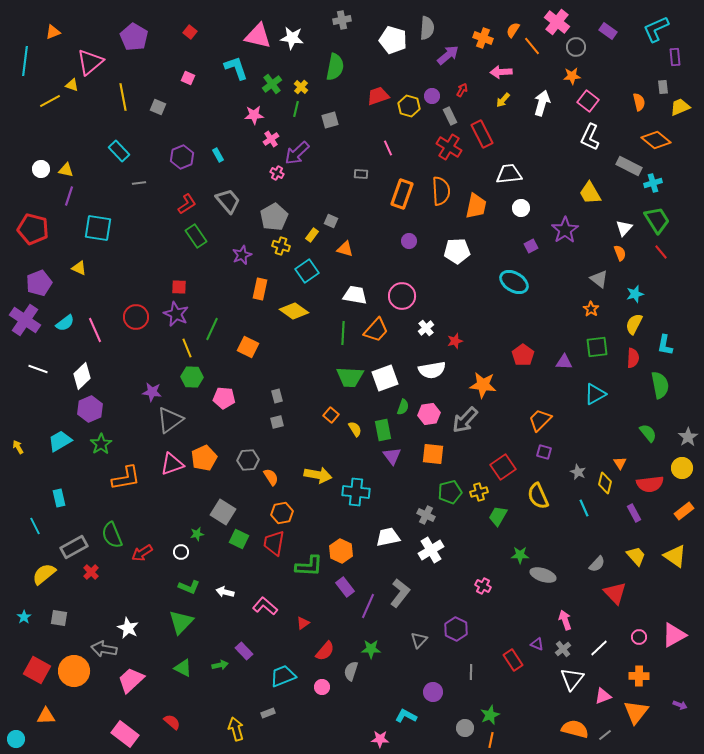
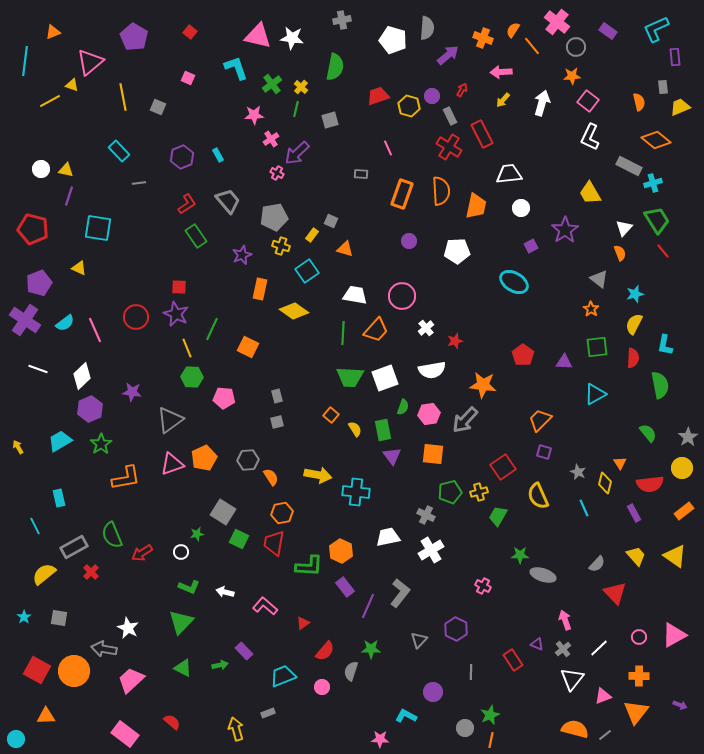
gray pentagon at (274, 217): rotated 20 degrees clockwise
red line at (661, 252): moved 2 px right, 1 px up
purple star at (152, 392): moved 20 px left
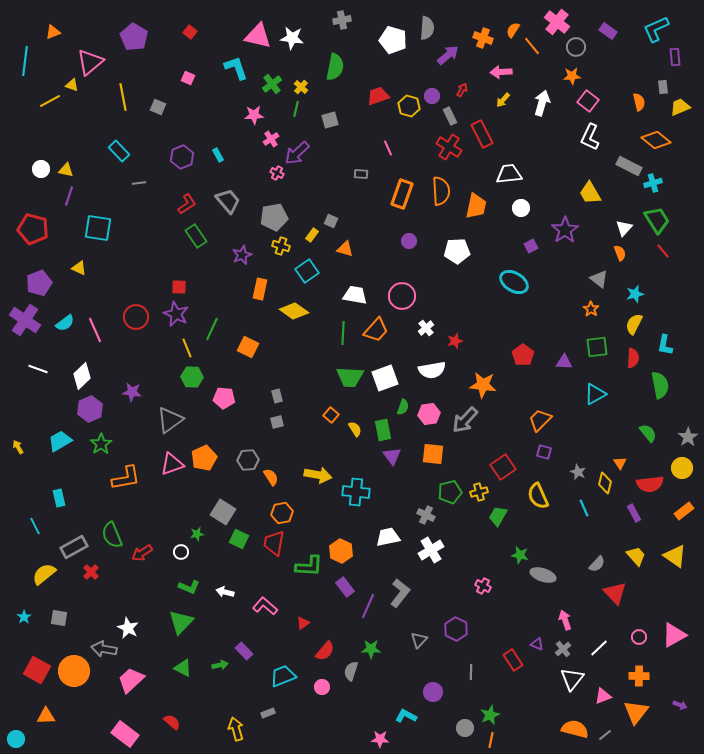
green star at (520, 555): rotated 12 degrees clockwise
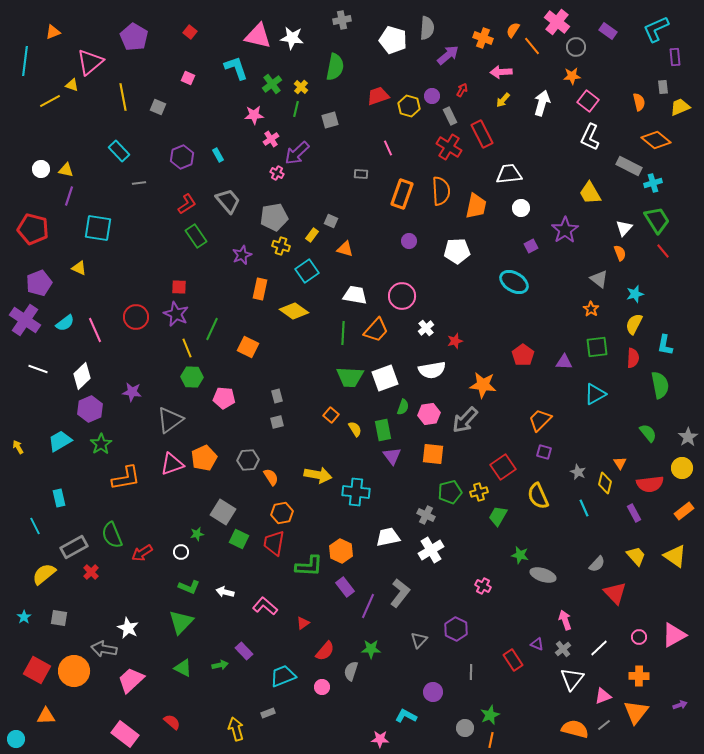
purple arrow at (680, 705): rotated 40 degrees counterclockwise
gray line at (605, 735): moved 1 px left, 10 px up
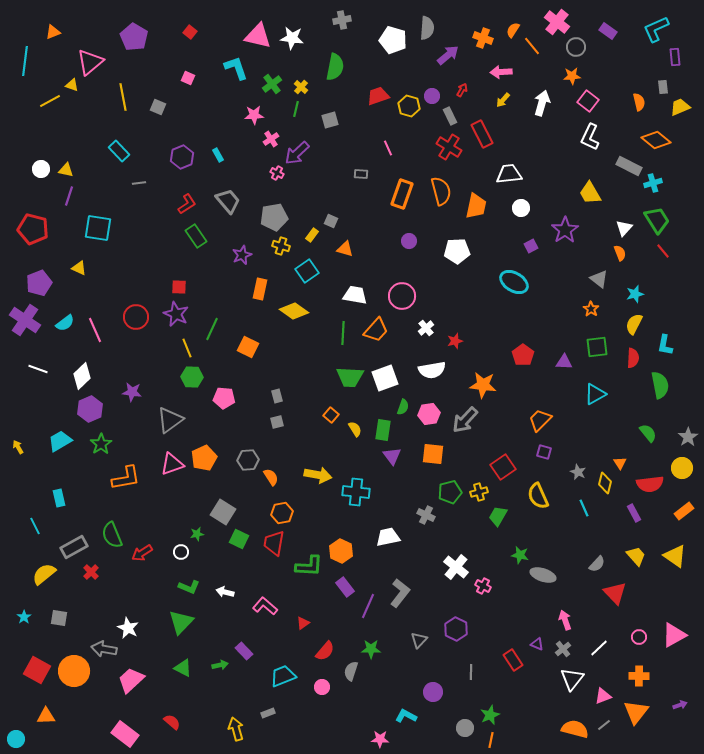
orange semicircle at (441, 191): rotated 12 degrees counterclockwise
green rectangle at (383, 430): rotated 20 degrees clockwise
white cross at (431, 550): moved 25 px right, 17 px down; rotated 20 degrees counterclockwise
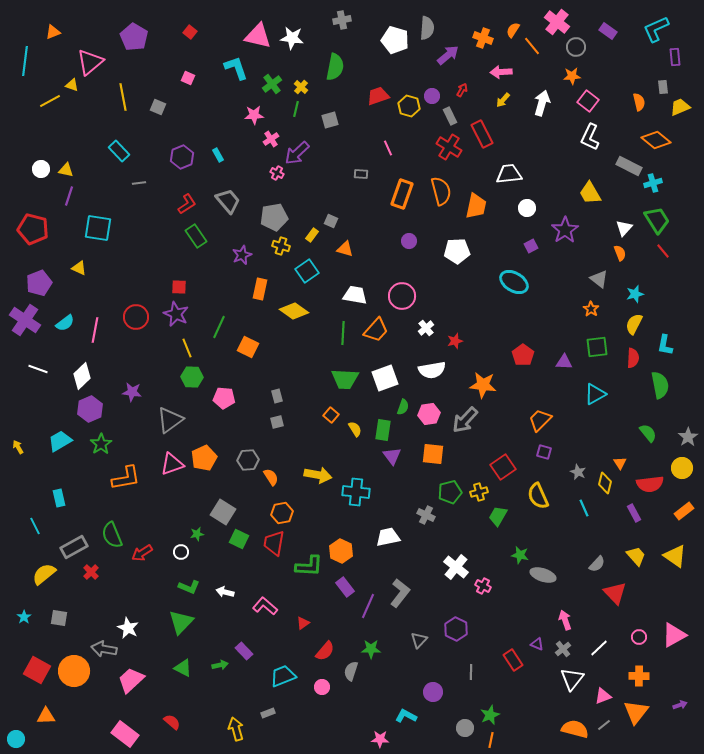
white pentagon at (393, 40): moved 2 px right
white circle at (521, 208): moved 6 px right
green line at (212, 329): moved 7 px right, 2 px up
pink line at (95, 330): rotated 35 degrees clockwise
green trapezoid at (350, 377): moved 5 px left, 2 px down
